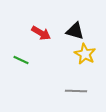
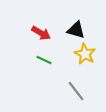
black triangle: moved 1 px right, 1 px up
green line: moved 23 px right
gray line: rotated 50 degrees clockwise
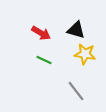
yellow star: rotated 20 degrees counterclockwise
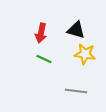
red arrow: rotated 72 degrees clockwise
green line: moved 1 px up
gray line: rotated 45 degrees counterclockwise
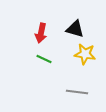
black triangle: moved 1 px left, 1 px up
gray line: moved 1 px right, 1 px down
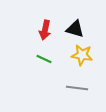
red arrow: moved 4 px right, 3 px up
yellow star: moved 3 px left, 1 px down
gray line: moved 4 px up
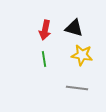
black triangle: moved 1 px left, 1 px up
green line: rotated 56 degrees clockwise
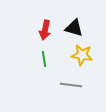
gray line: moved 6 px left, 3 px up
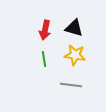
yellow star: moved 7 px left
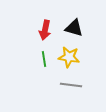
yellow star: moved 6 px left, 2 px down
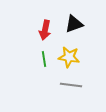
black triangle: moved 4 px up; rotated 36 degrees counterclockwise
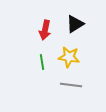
black triangle: moved 1 px right; rotated 12 degrees counterclockwise
green line: moved 2 px left, 3 px down
